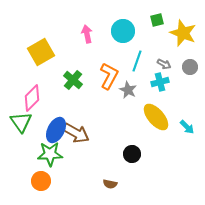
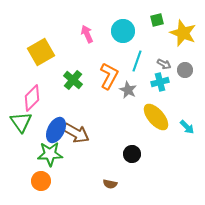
pink arrow: rotated 12 degrees counterclockwise
gray circle: moved 5 px left, 3 px down
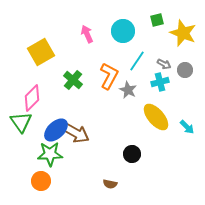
cyan line: rotated 15 degrees clockwise
blue ellipse: rotated 20 degrees clockwise
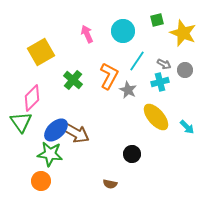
green star: rotated 10 degrees clockwise
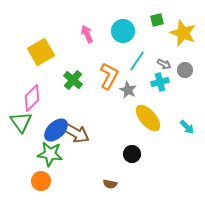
yellow ellipse: moved 8 px left, 1 px down
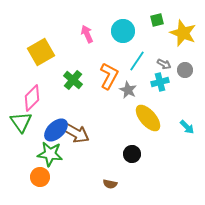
orange circle: moved 1 px left, 4 px up
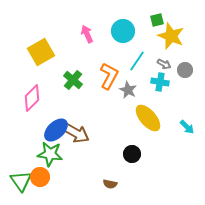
yellow star: moved 12 px left, 3 px down
cyan cross: rotated 24 degrees clockwise
green triangle: moved 59 px down
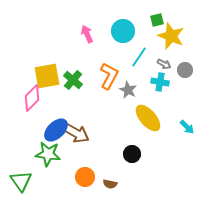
yellow square: moved 6 px right, 24 px down; rotated 20 degrees clockwise
cyan line: moved 2 px right, 4 px up
green star: moved 2 px left
orange circle: moved 45 px right
